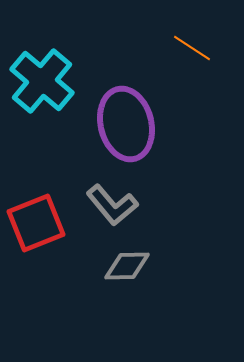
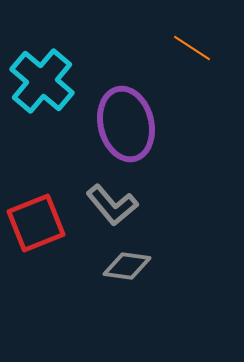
gray diamond: rotated 9 degrees clockwise
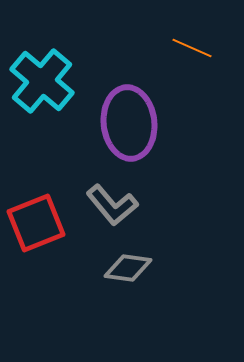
orange line: rotated 9 degrees counterclockwise
purple ellipse: moved 3 px right, 1 px up; rotated 8 degrees clockwise
gray diamond: moved 1 px right, 2 px down
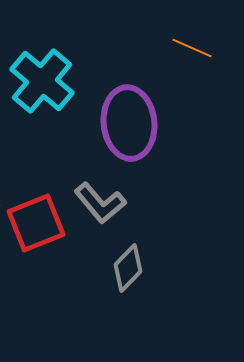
gray L-shape: moved 12 px left, 2 px up
gray diamond: rotated 54 degrees counterclockwise
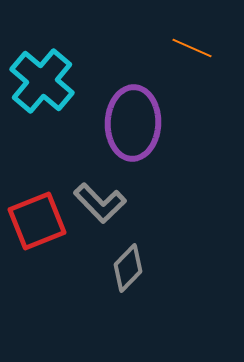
purple ellipse: moved 4 px right; rotated 8 degrees clockwise
gray L-shape: rotated 4 degrees counterclockwise
red square: moved 1 px right, 2 px up
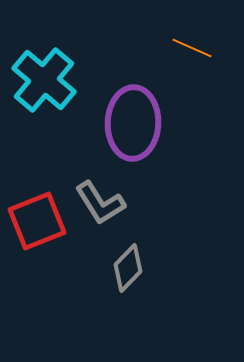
cyan cross: moved 2 px right, 1 px up
gray L-shape: rotated 12 degrees clockwise
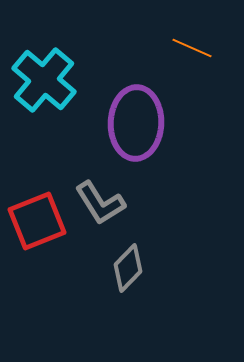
purple ellipse: moved 3 px right
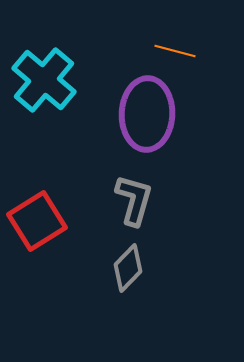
orange line: moved 17 px left, 3 px down; rotated 9 degrees counterclockwise
purple ellipse: moved 11 px right, 9 px up
gray L-shape: moved 34 px right, 3 px up; rotated 132 degrees counterclockwise
red square: rotated 10 degrees counterclockwise
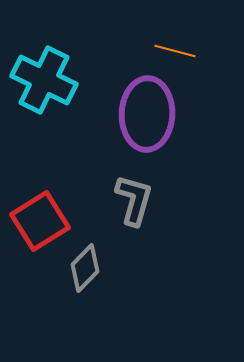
cyan cross: rotated 14 degrees counterclockwise
red square: moved 3 px right
gray diamond: moved 43 px left
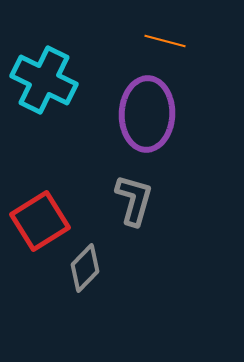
orange line: moved 10 px left, 10 px up
